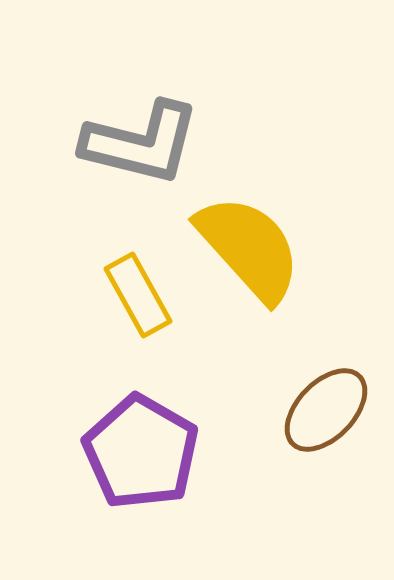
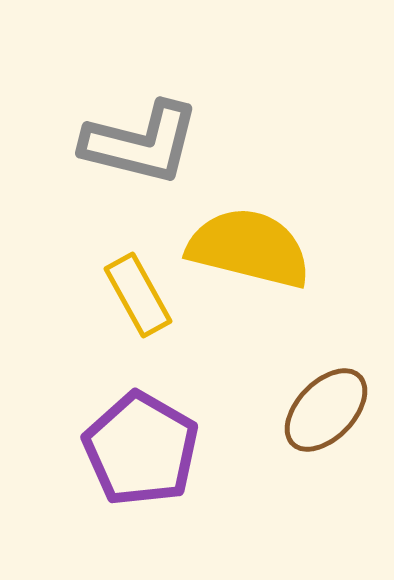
yellow semicircle: rotated 34 degrees counterclockwise
purple pentagon: moved 3 px up
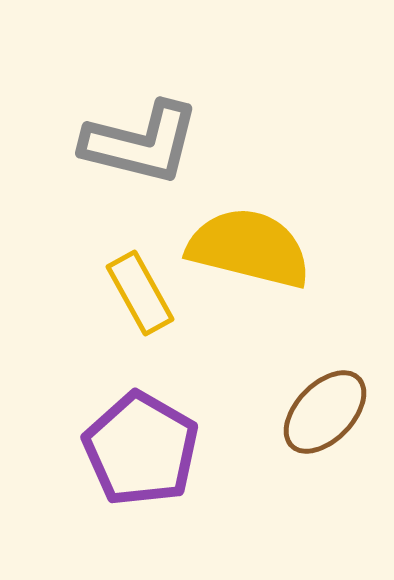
yellow rectangle: moved 2 px right, 2 px up
brown ellipse: moved 1 px left, 2 px down
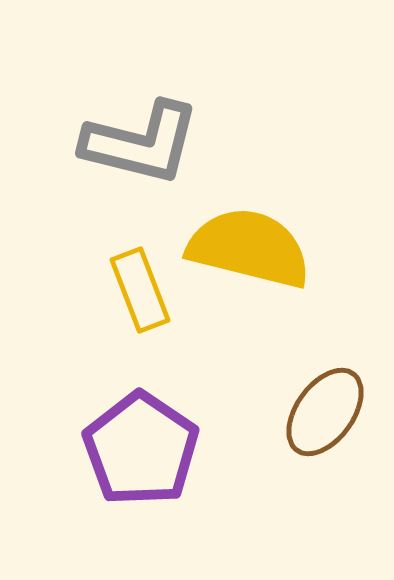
yellow rectangle: moved 3 px up; rotated 8 degrees clockwise
brown ellipse: rotated 8 degrees counterclockwise
purple pentagon: rotated 4 degrees clockwise
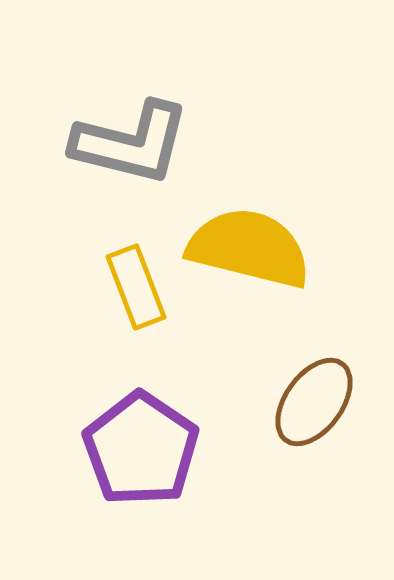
gray L-shape: moved 10 px left
yellow rectangle: moved 4 px left, 3 px up
brown ellipse: moved 11 px left, 10 px up
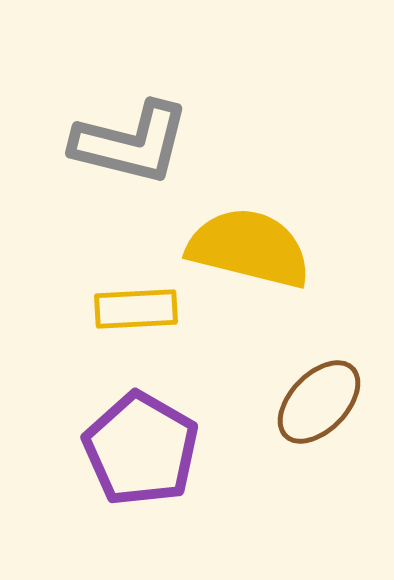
yellow rectangle: moved 22 px down; rotated 72 degrees counterclockwise
brown ellipse: moved 5 px right; rotated 8 degrees clockwise
purple pentagon: rotated 4 degrees counterclockwise
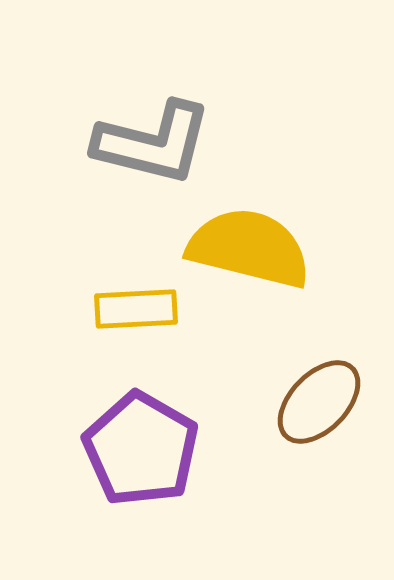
gray L-shape: moved 22 px right
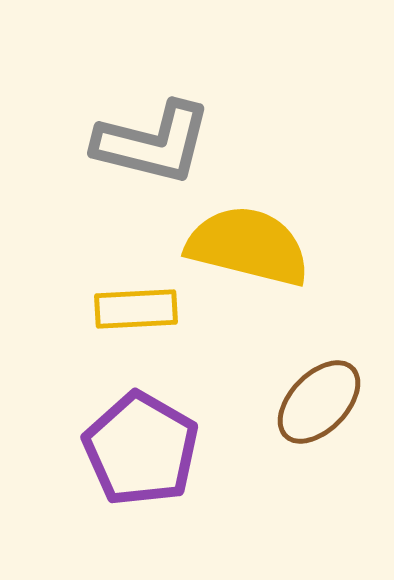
yellow semicircle: moved 1 px left, 2 px up
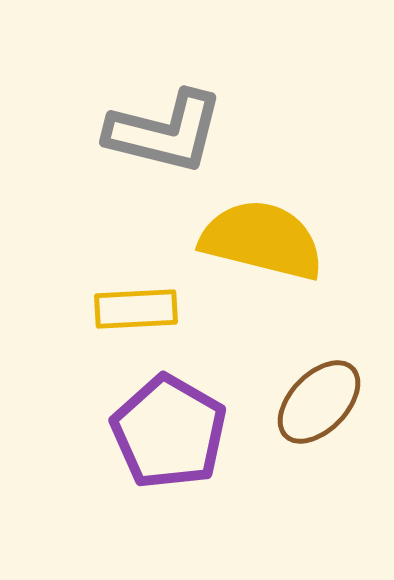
gray L-shape: moved 12 px right, 11 px up
yellow semicircle: moved 14 px right, 6 px up
purple pentagon: moved 28 px right, 17 px up
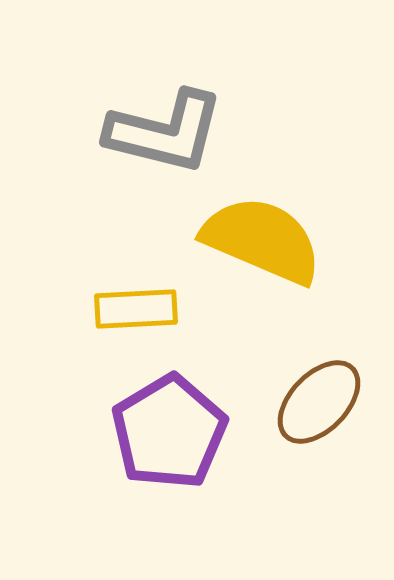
yellow semicircle: rotated 9 degrees clockwise
purple pentagon: rotated 11 degrees clockwise
